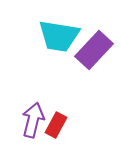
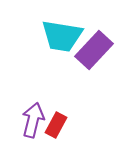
cyan trapezoid: moved 3 px right
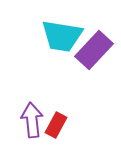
purple arrow: moved 1 px left; rotated 20 degrees counterclockwise
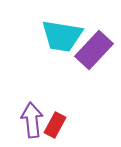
red rectangle: moved 1 px left
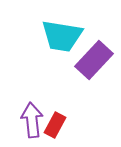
purple rectangle: moved 10 px down
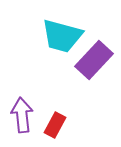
cyan trapezoid: rotated 6 degrees clockwise
purple arrow: moved 10 px left, 5 px up
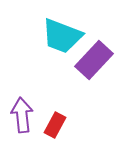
cyan trapezoid: rotated 6 degrees clockwise
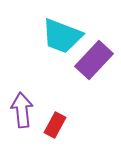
purple arrow: moved 5 px up
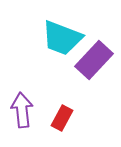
cyan trapezoid: moved 2 px down
red rectangle: moved 7 px right, 7 px up
